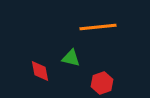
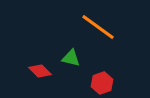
orange line: rotated 42 degrees clockwise
red diamond: rotated 35 degrees counterclockwise
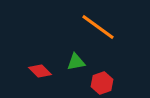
green triangle: moved 5 px right, 4 px down; rotated 24 degrees counterclockwise
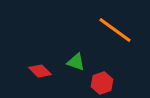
orange line: moved 17 px right, 3 px down
green triangle: rotated 30 degrees clockwise
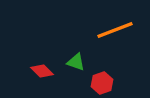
orange line: rotated 57 degrees counterclockwise
red diamond: moved 2 px right
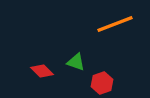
orange line: moved 6 px up
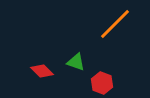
orange line: rotated 24 degrees counterclockwise
red hexagon: rotated 20 degrees counterclockwise
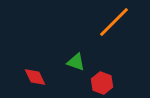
orange line: moved 1 px left, 2 px up
red diamond: moved 7 px left, 6 px down; rotated 20 degrees clockwise
